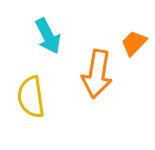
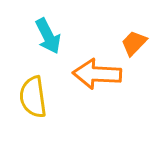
orange arrow: rotated 84 degrees clockwise
yellow semicircle: moved 2 px right
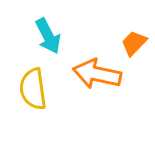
orange arrow: rotated 9 degrees clockwise
yellow semicircle: moved 8 px up
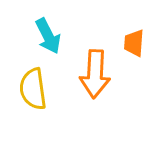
orange trapezoid: rotated 40 degrees counterclockwise
orange arrow: moved 2 px left; rotated 99 degrees counterclockwise
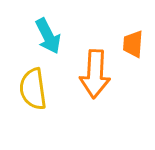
orange trapezoid: moved 1 px left, 1 px down
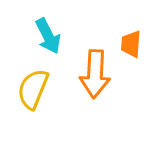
orange trapezoid: moved 2 px left
yellow semicircle: rotated 30 degrees clockwise
